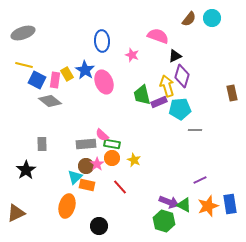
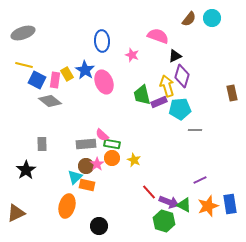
red line at (120, 187): moved 29 px right, 5 px down
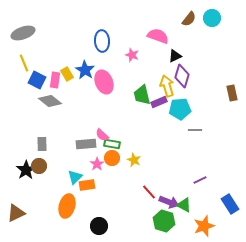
yellow line at (24, 65): moved 2 px up; rotated 54 degrees clockwise
brown circle at (86, 166): moved 47 px left
orange rectangle at (87, 185): rotated 21 degrees counterclockwise
blue rectangle at (230, 204): rotated 24 degrees counterclockwise
orange star at (208, 206): moved 4 px left, 20 px down
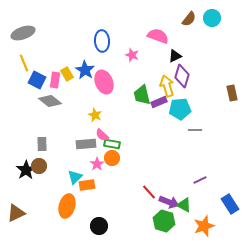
yellow star at (134, 160): moved 39 px left, 45 px up
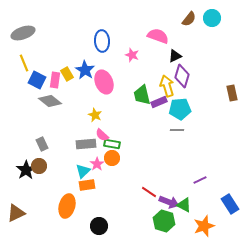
gray line at (195, 130): moved 18 px left
gray rectangle at (42, 144): rotated 24 degrees counterclockwise
cyan triangle at (75, 177): moved 8 px right, 6 px up
red line at (149, 192): rotated 14 degrees counterclockwise
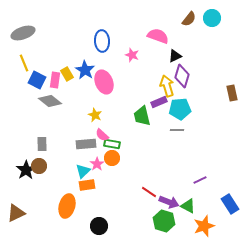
green trapezoid at (142, 95): moved 21 px down
gray rectangle at (42, 144): rotated 24 degrees clockwise
green triangle at (184, 205): moved 4 px right, 1 px down
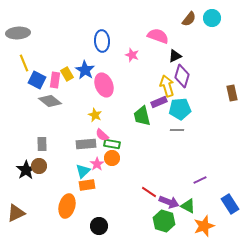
gray ellipse at (23, 33): moved 5 px left; rotated 15 degrees clockwise
pink ellipse at (104, 82): moved 3 px down
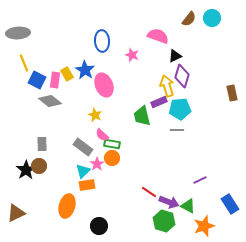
gray rectangle at (86, 144): moved 3 px left, 3 px down; rotated 42 degrees clockwise
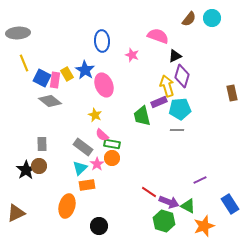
blue square at (37, 80): moved 5 px right, 2 px up
cyan triangle at (83, 171): moved 3 px left, 3 px up
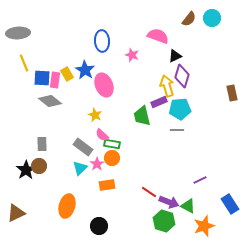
blue square at (42, 78): rotated 24 degrees counterclockwise
orange rectangle at (87, 185): moved 20 px right
